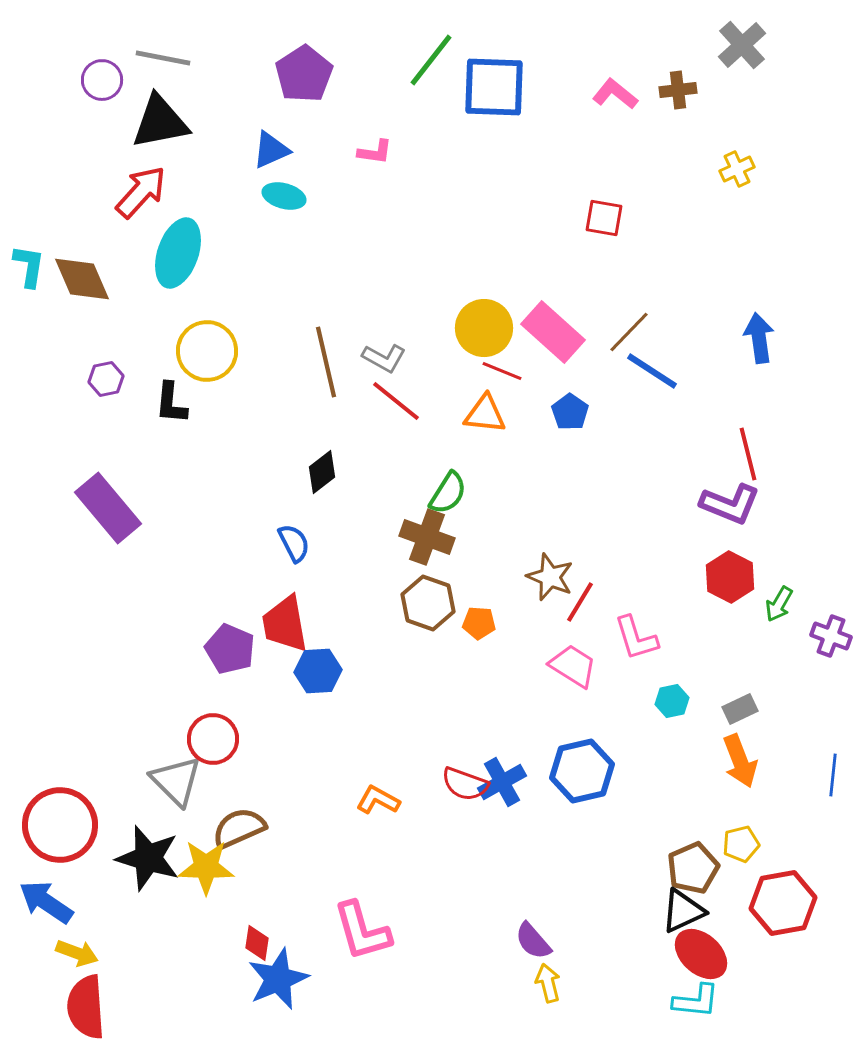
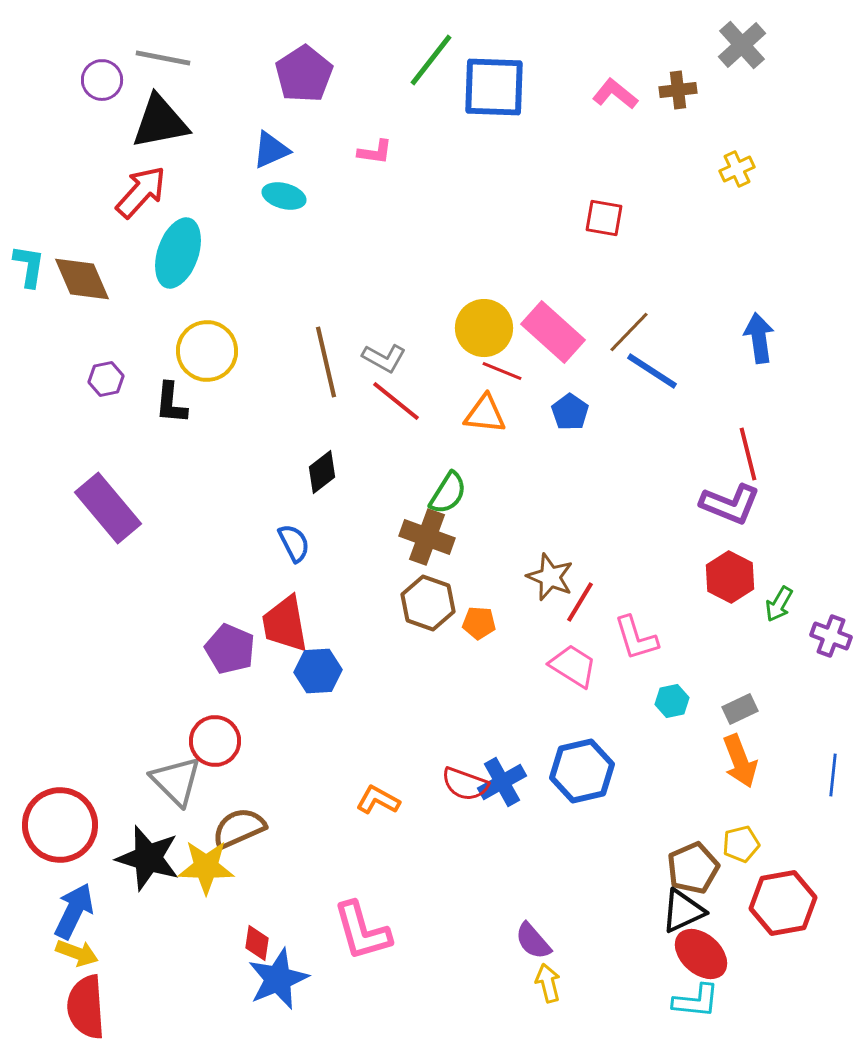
red circle at (213, 739): moved 2 px right, 2 px down
blue arrow at (46, 902): moved 28 px right, 9 px down; rotated 82 degrees clockwise
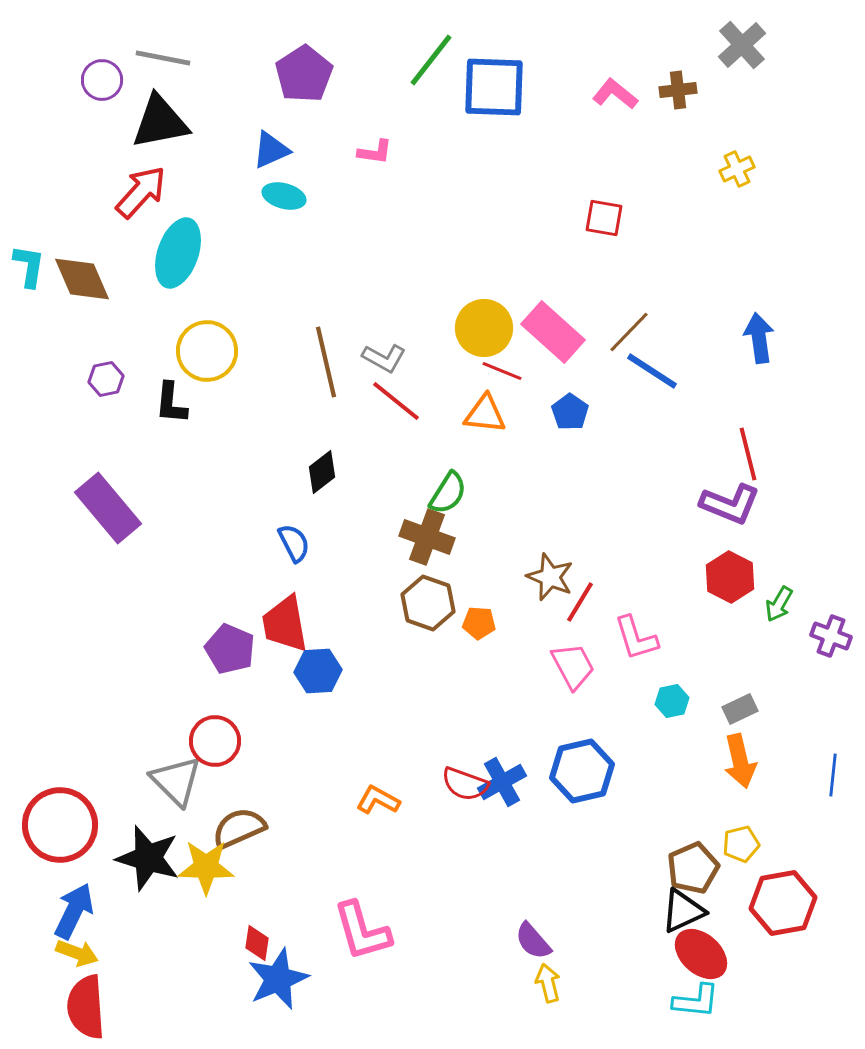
pink trapezoid at (573, 666): rotated 30 degrees clockwise
orange arrow at (740, 761): rotated 8 degrees clockwise
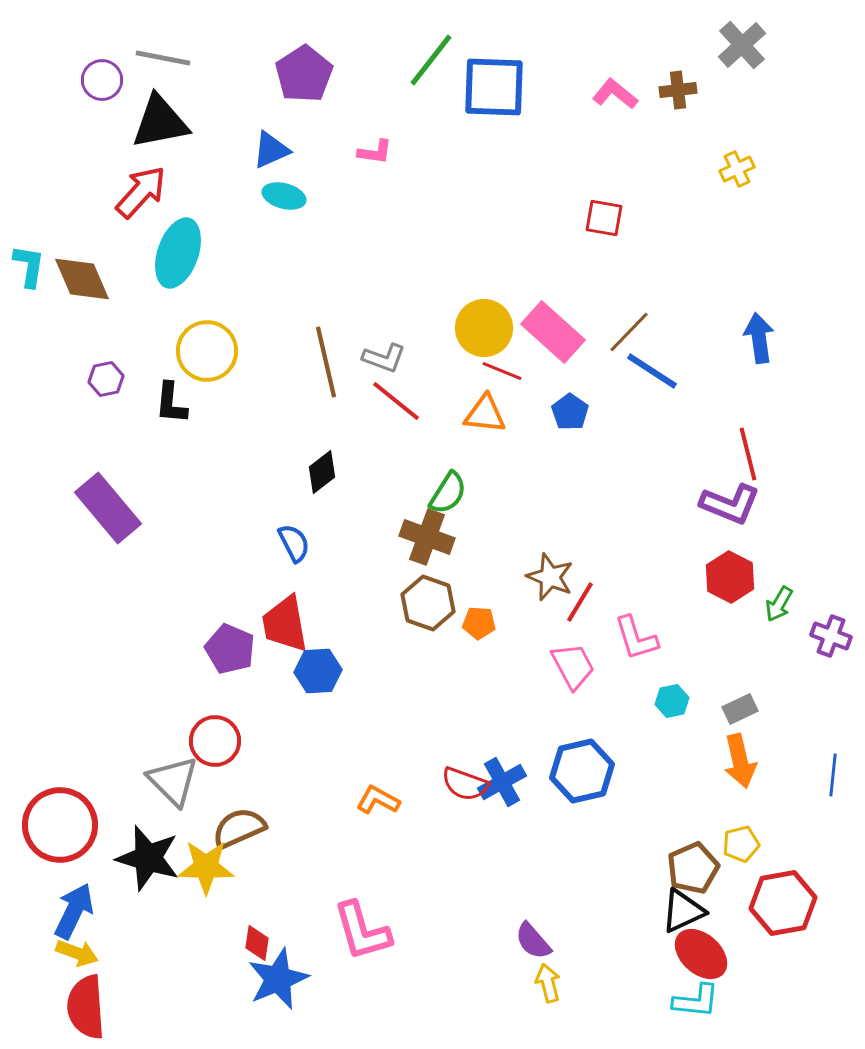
gray L-shape at (384, 358): rotated 9 degrees counterclockwise
gray triangle at (176, 781): moved 3 px left
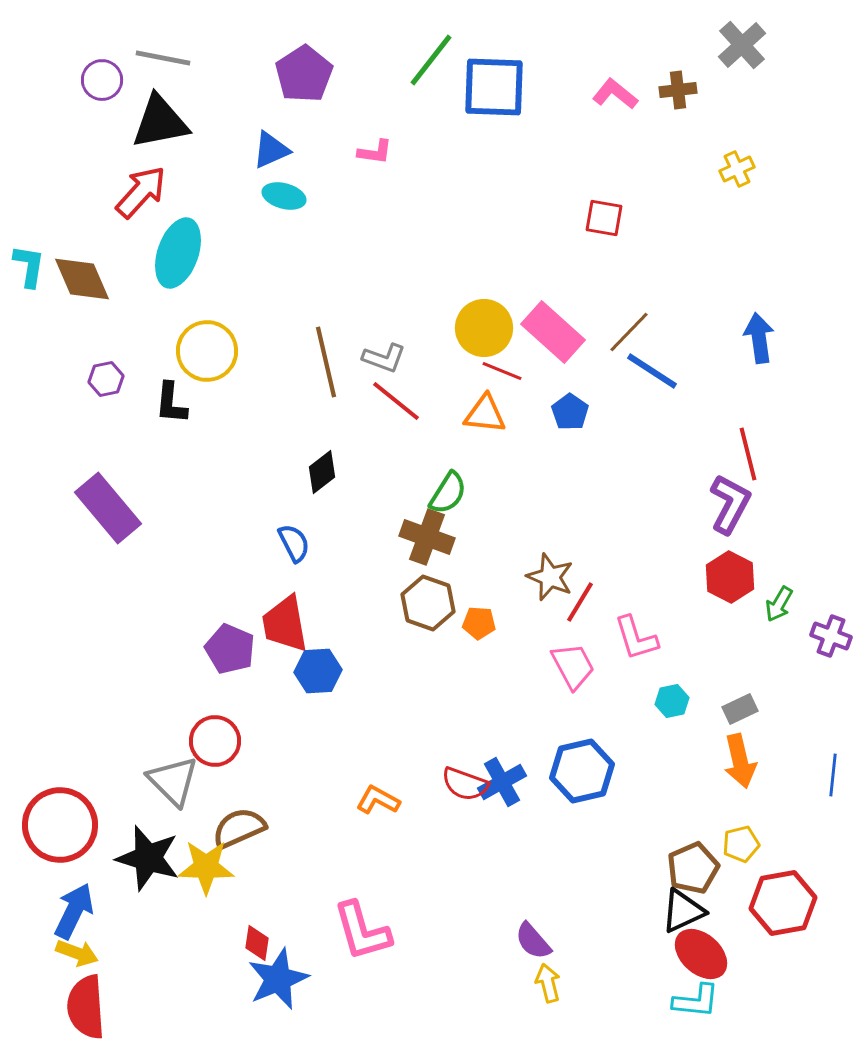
purple L-shape at (730, 504): rotated 84 degrees counterclockwise
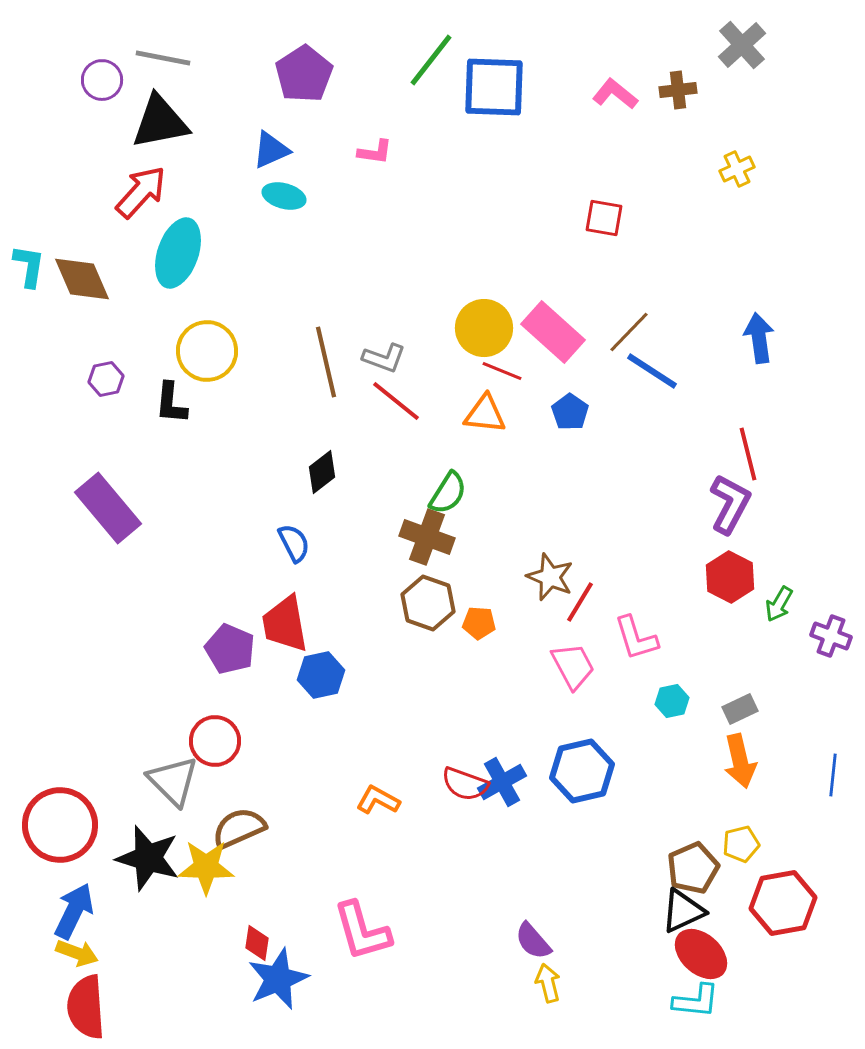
blue hexagon at (318, 671): moved 3 px right, 4 px down; rotated 9 degrees counterclockwise
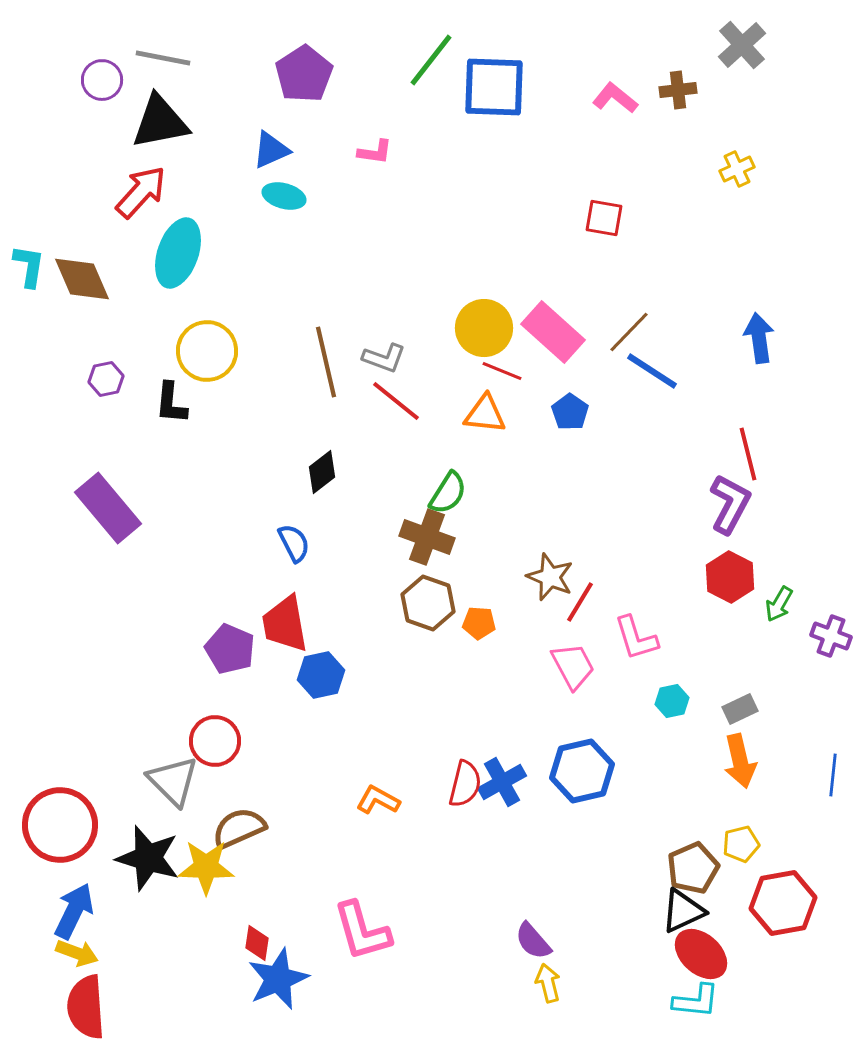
pink L-shape at (615, 94): moved 4 px down
red semicircle at (465, 784): rotated 96 degrees counterclockwise
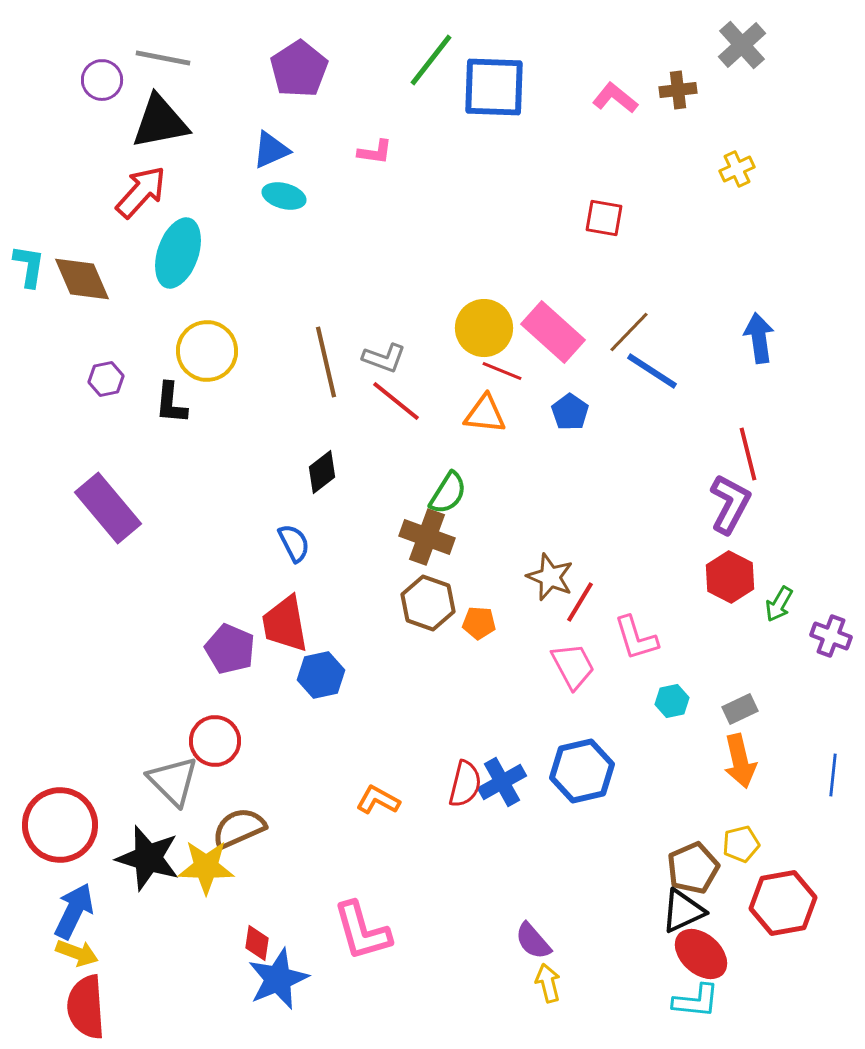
purple pentagon at (304, 74): moved 5 px left, 5 px up
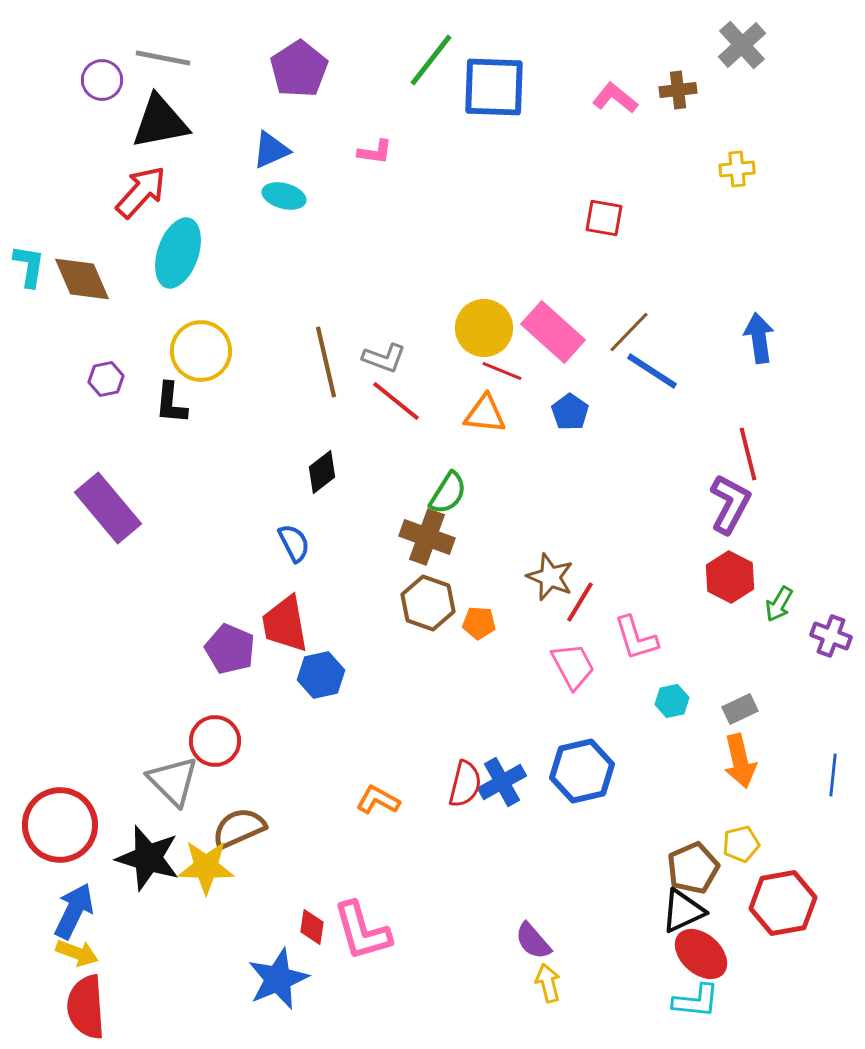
yellow cross at (737, 169): rotated 20 degrees clockwise
yellow circle at (207, 351): moved 6 px left
red diamond at (257, 943): moved 55 px right, 16 px up
